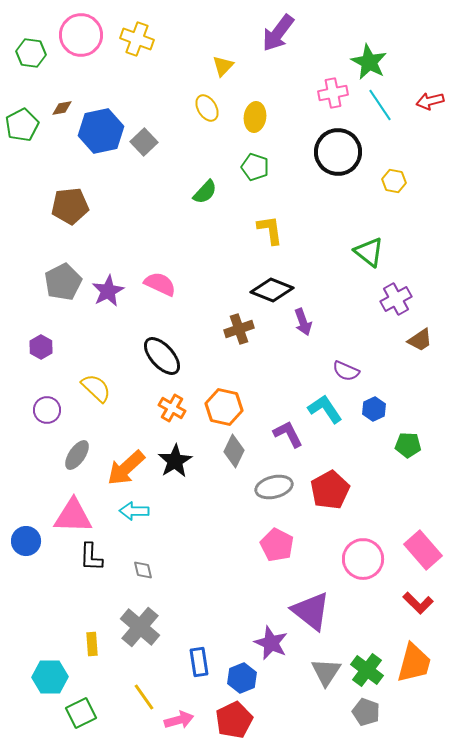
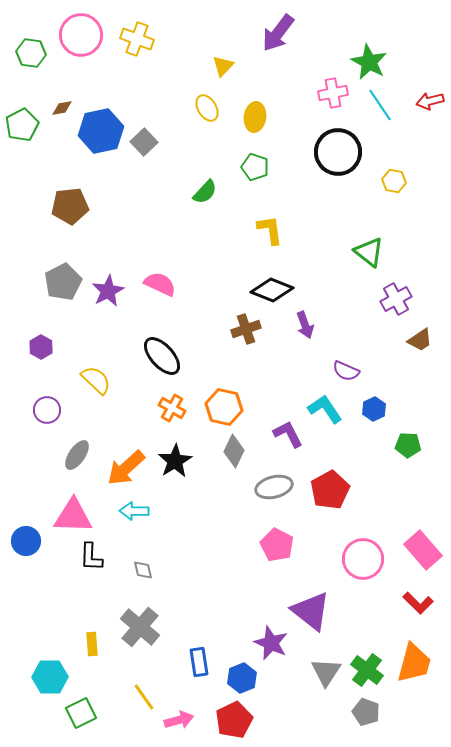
purple arrow at (303, 322): moved 2 px right, 3 px down
brown cross at (239, 329): moved 7 px right
yellow semicircle at (96, 388): moved 8 px up
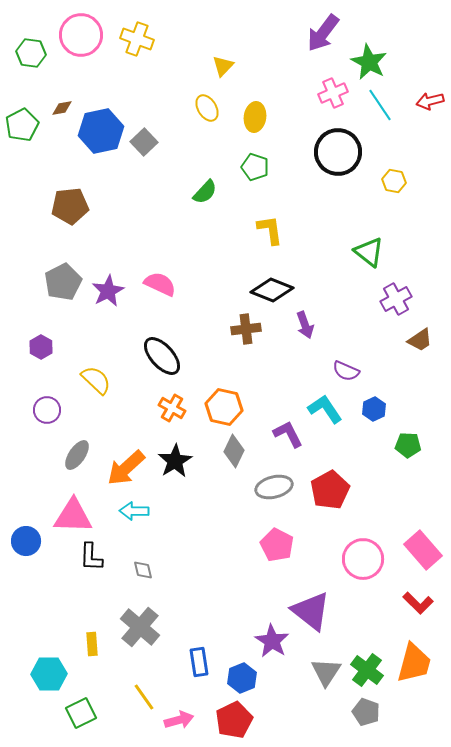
purple arrow at (278, 33): moved 45 px right
pink cross at (333, 93): rotated 12 degrees counterclockwise
brown cross at (246, 329): rotated 12 degrees clockwise
purple star at (271, 643): moved 1 px right, 2 px up; rotated 8 degrees clockwise
cyan hexagon at (50, 677): moved 1 px left, 3 px up
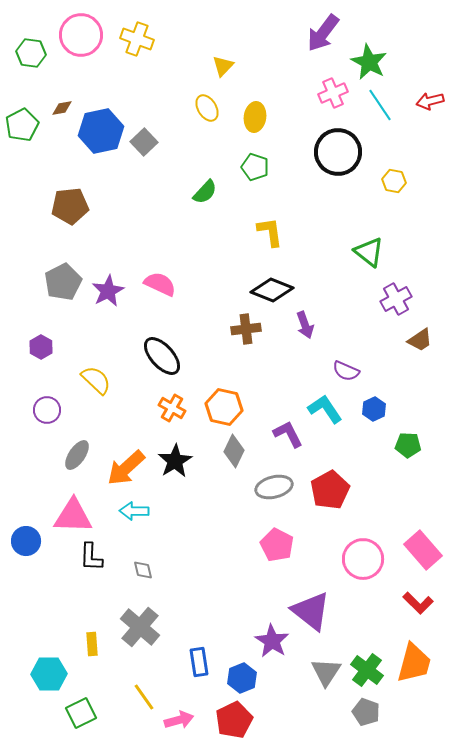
yellow L-shape at (270, 230): moved 2 px down
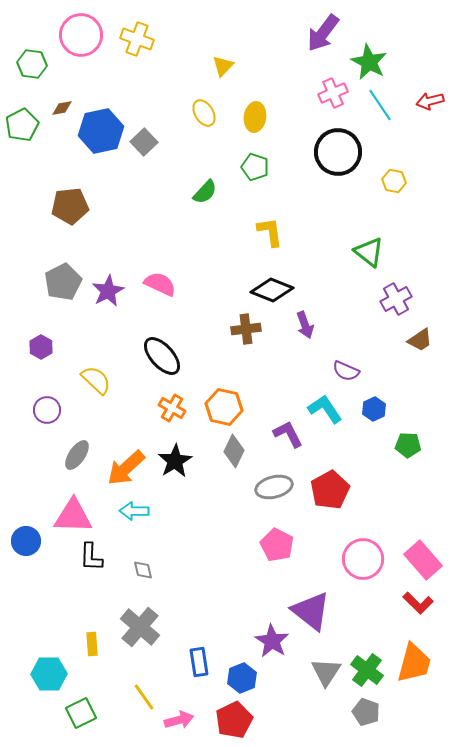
green hexagon at (31, 53): moved 1 px right, 11 px down
yellow ellipse at (207, 108): moved 3 px left, 5 px down
pink rectangle at (423, 550): moved 10 px down
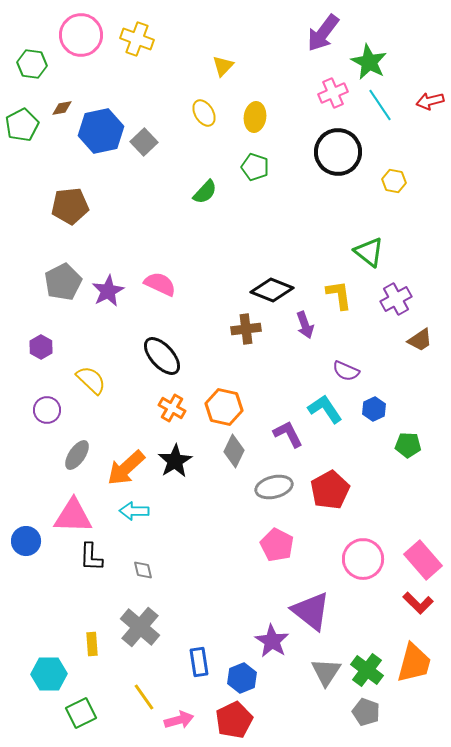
yellow L-shape at (270, 232): moved 69 px right, 63 px down
yellow semicircle at (96, 380): moved 5 px left
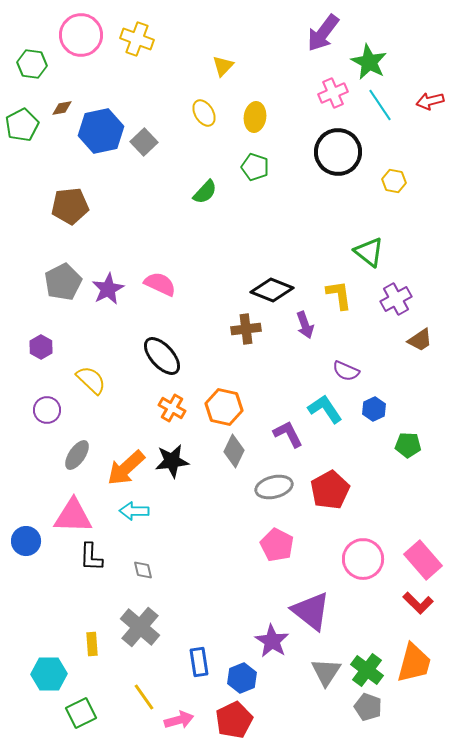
purple star at (108, 291): moved 2 px up
black star at (175, 461): moved 3 px left; rotated 24 degrees clockwise
gray pentagon at (366, 712): moved 2 px right, 5 px up
